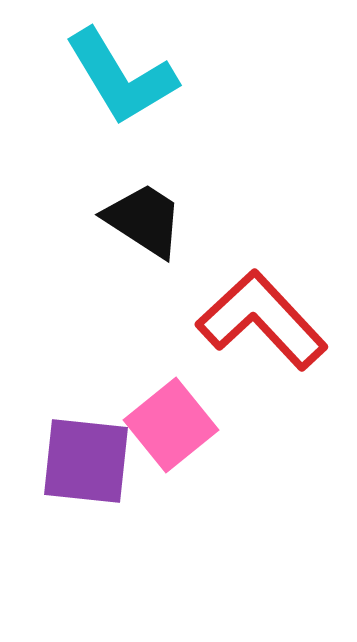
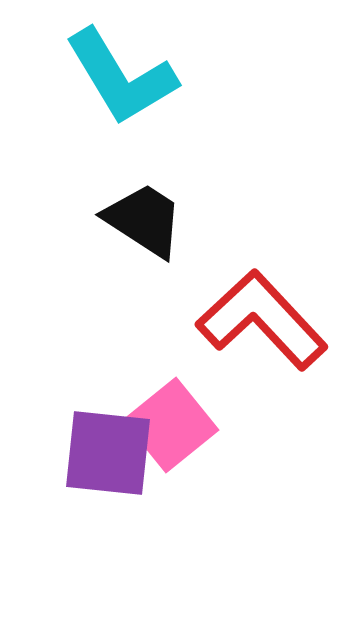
purple square: moved 22 px right, 8 px up
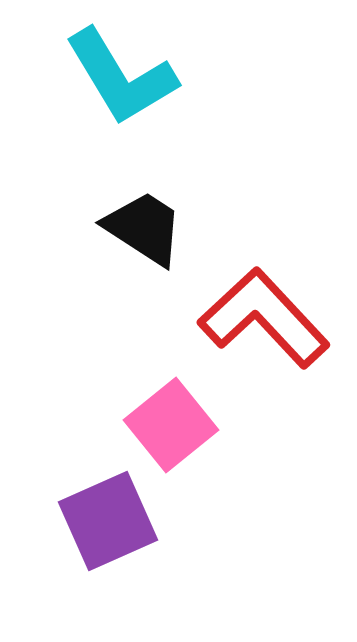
black trapezoid: moved 8 px down
red L-shape: moved 2 px right, 2 px up
purple square: moved 68 px down; rotated 30 degrees counterclockwise
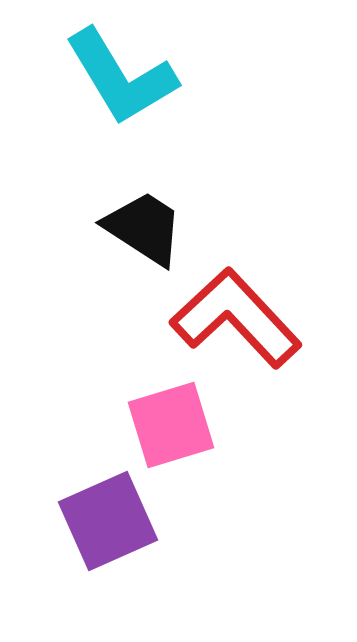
red L-shape: moved 28 px left
pink square: rotated 22 degrees clockwise
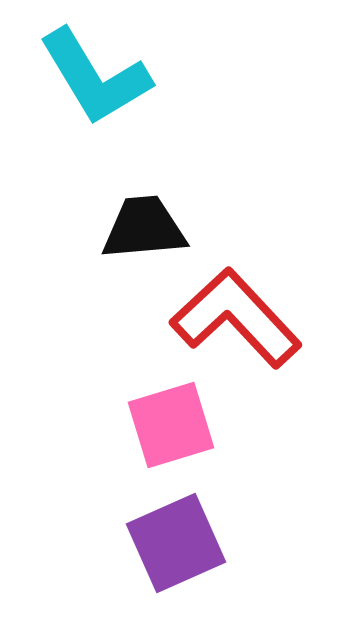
cyan L-shape: moved 26 px left
black trapezoid: rotated 38 degrees counterclockwise
purple square: moved 68 px right, 22 px down
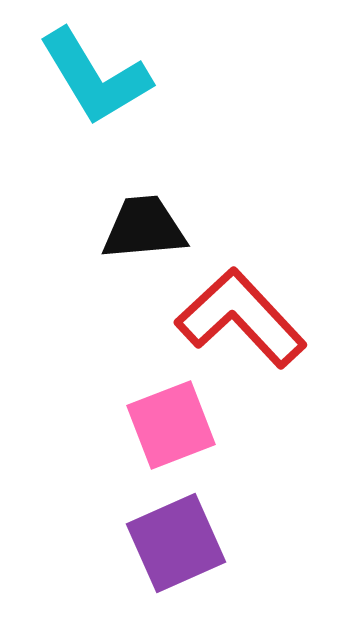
red L-shape: moved 5 px right
pink square: rotated 4 degrees counterclockwise
